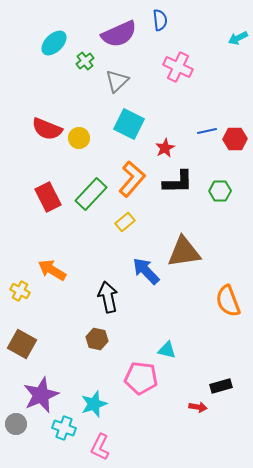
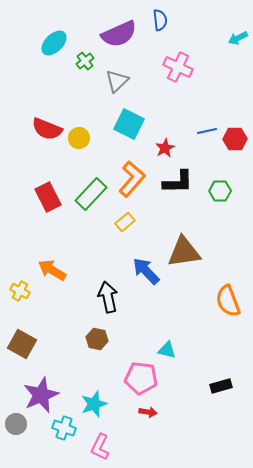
red arrow: moved 50 px left, 5 px down
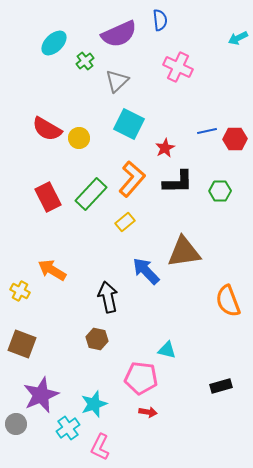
red semicircle: rotated 8 degrees clockwise
brown square: rotated 8 degrees counterclockwise
cyan cross: moved 4 px right; rotated 35 degrees clockwise
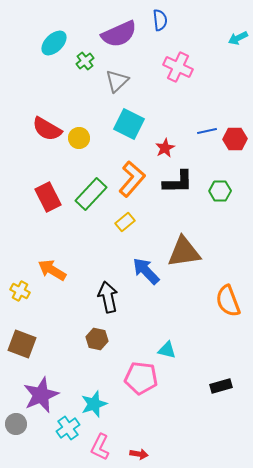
red arrow: moved 9 px left, 42 px down
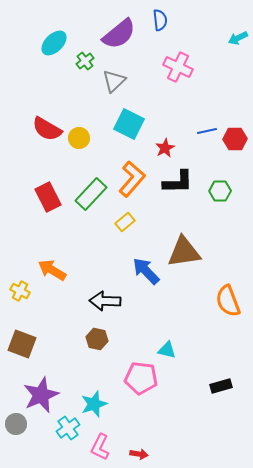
purple semicircle: rotated 15 degrees counterclockwise
gray triangle: moved 3 px left
black arrow: moved 3 px left, 4 px down; rotated 76 degrees counterclockwise
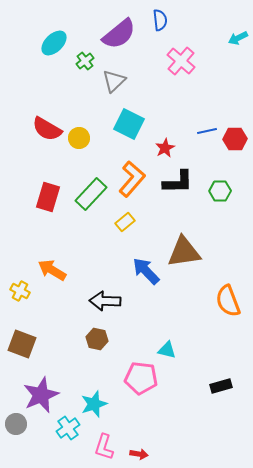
pink cross: moved 3 px right, 6 px up; rotated 16 degrees clockwise
red rectangle: rotated 44 degrees clockwise
pink L-shape: moved 4 px right; rotated 8 degrees counterclockwise
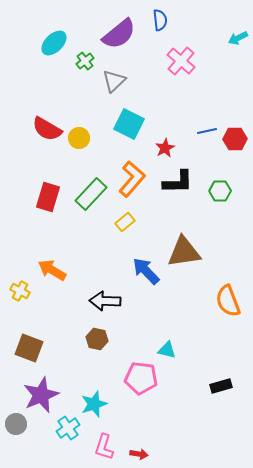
brown square: moved 7 px right, 4 px down
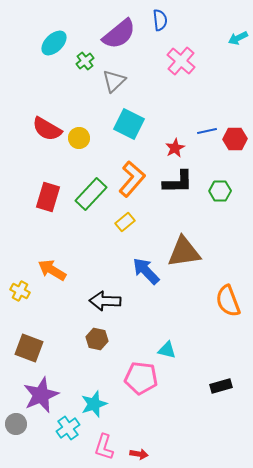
red star: moved 10 px right
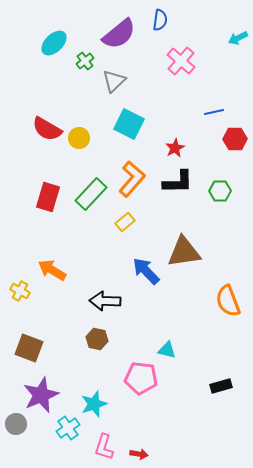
blue semicircle: rotated 15 degrees clockwise
blue line: moved 7 px right, 19 px up
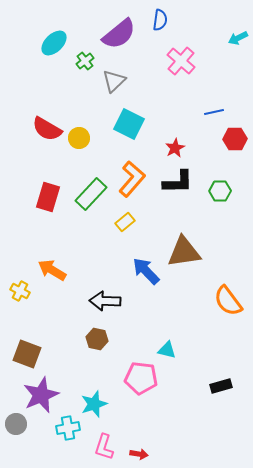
orange semicircle: rotated 16 degrees counterclockwise
brown square: moved 2 px left, 6 px down
cyan cross: rotated 25 degrees clockwise
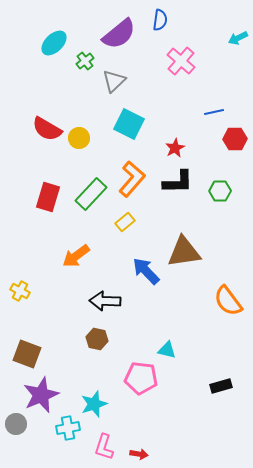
orange arrow: moved 24 px right, 14 px up; rotated 68 degrees counterclockwise
